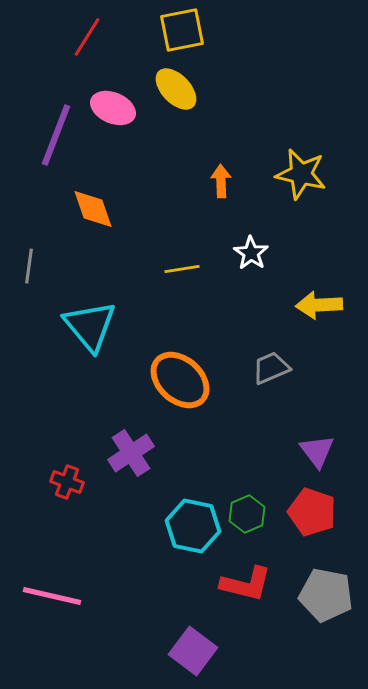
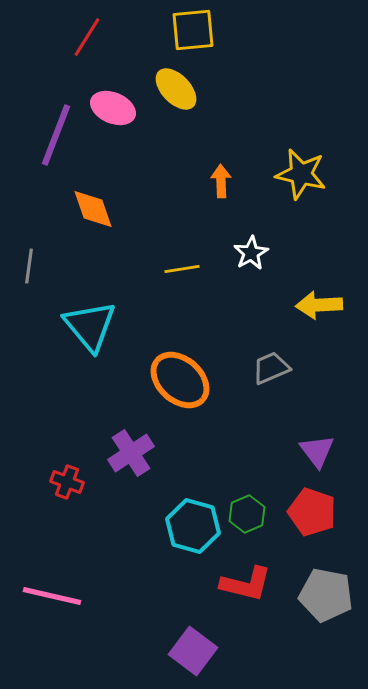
yellow square: moved 11 px right; rotated 6 degrees clockwise
white star: rotated 8 degrees clockwise
cyan hexagon: rotated 4 degrees clockwise
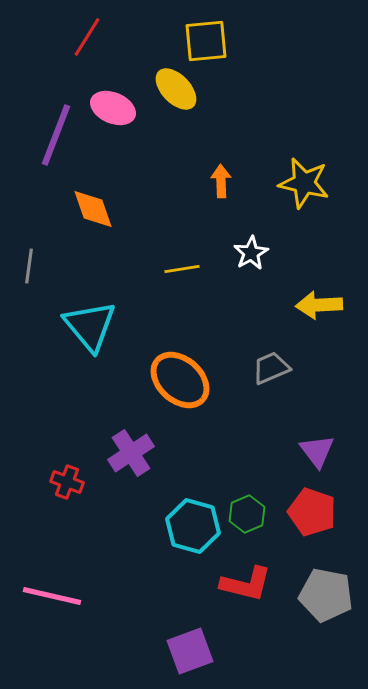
yellow square: moved 13 px right, 11 px down
yellow star: moved 3 px right, 9 px down
purple square: moved 3 px left; rotated 33 degrees clockwise
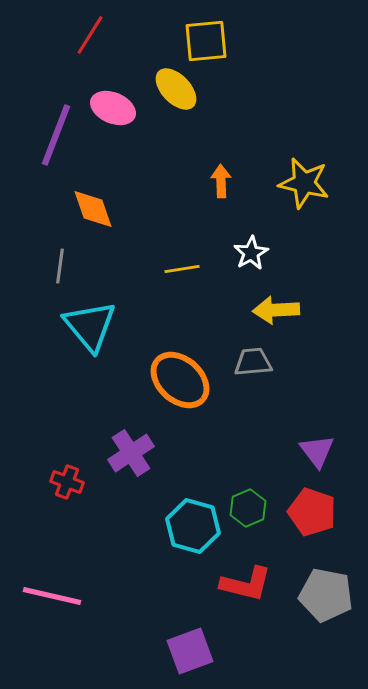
red line: moved 3 px right, 2 px up
gray line: moved 31 px right
yellow arrow: moved 43 px left, 5 px down
gray trapezoid: moved 18 px left, 6 px up; rotated 18 degrees clockwise
green hexagon: moved 1 px right, 6 px up
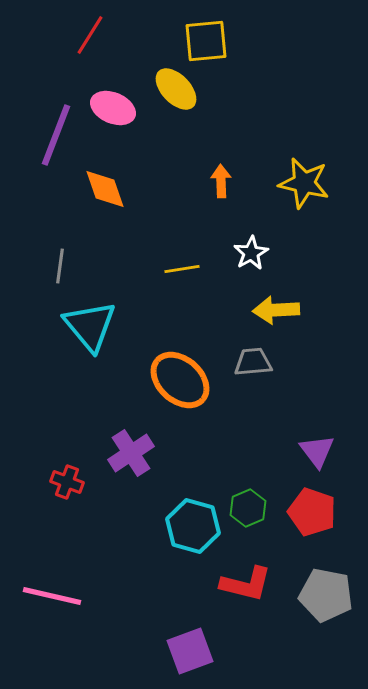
orange diamond: moved 12 px right, 20 px up
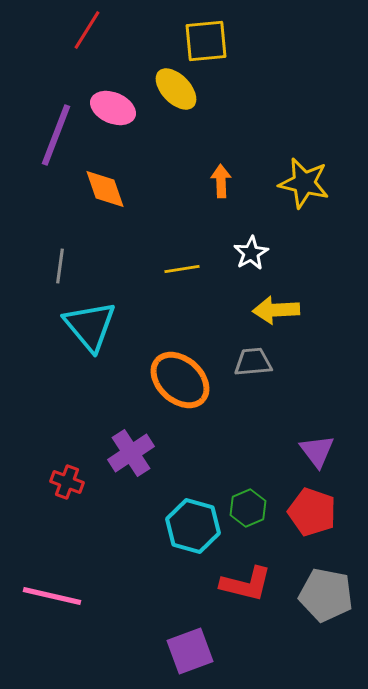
red line: moved 3 px left, 5 px up
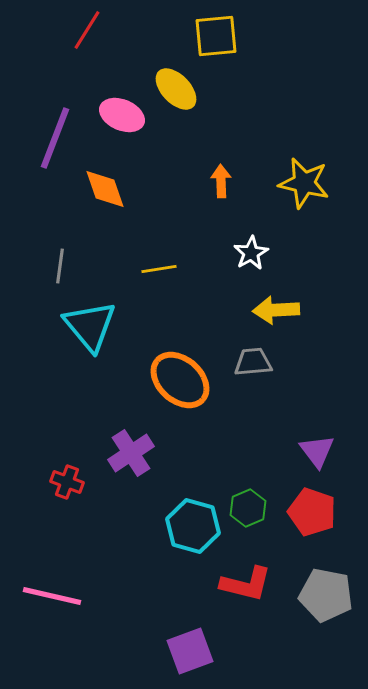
yellow square: moved 10 px right, 5 px up
pink ellipse: moved 9 px right, 7 px down
purple line: moved 1 px left, 3 px down
yellow line: moved 23 px left
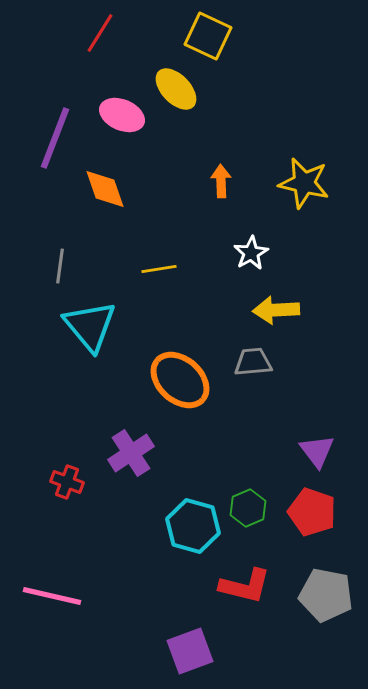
red line: moved 13 px right, 3 px down
yellow square: moved 8 px left; rotated 30 degrees clockwise
red L-shape: moved 1 px left, 2 px down
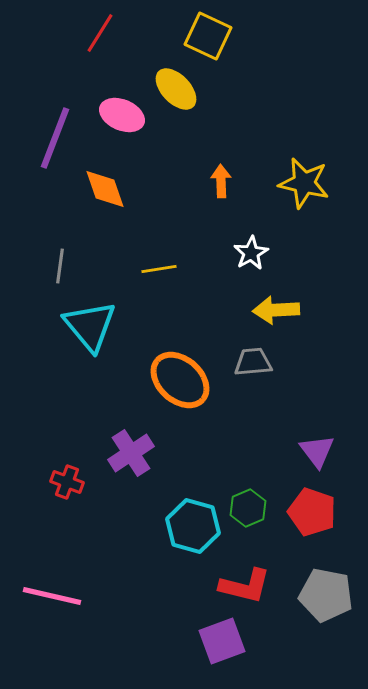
purple square: moved 32 px right, 10 px up
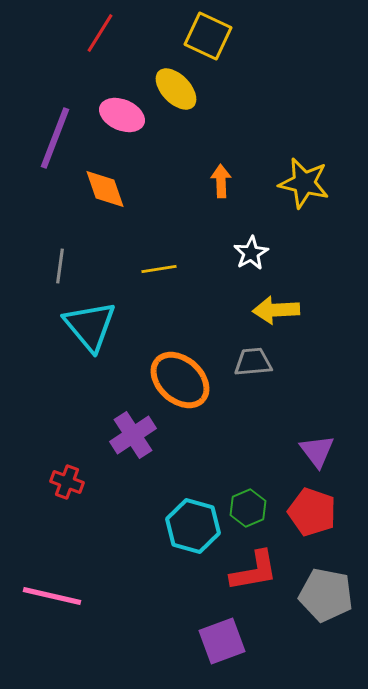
purple cross: moved 2 px right, 18 px up
red L-shape: moved 9 px right, 15 px up; rotated 24 degrees counterclockwise
